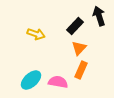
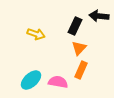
black arrow: rotated 66 degrees counterclockwise
black rectangle: rotated 18 degrees counterclockwise
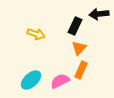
black arrow: moved 2 px up; rotated 12 degrees counterclockwise
pink semicircle: moved 2 px right, 1 px up; rotated 36 degrees counterclockwise
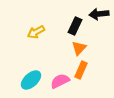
yellow arrow: moved 2 px up; rotated 132 degrees clockwise
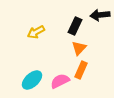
black arrow: moved 1 px right, 1 px down
cyan ellipse: moved 1 px right
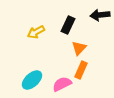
black rectangle: moved 7 px left, 1 px up
pink semicircle: moved 2 px right, 3 px down
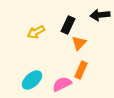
orange triangle: moved 5 px up
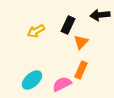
yellow arrow: moved 1 px up
orange triangle: moved 2 px right, 1 px up
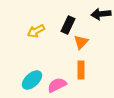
black arrow: moved 1 px right, 1 px up
orange rectangle: rotated 24 degrees counterclockwise
pink semicircle: moved 5 px left, 1 px down
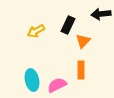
orange triangle: moved 2 px right, 1 px up
cyan ellipse: rotated 60 degrees counterclockwise
